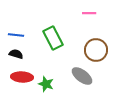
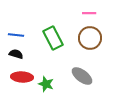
brown circle: moved 6 px left, 12 px up
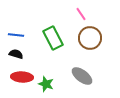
pink line: moved 8 px left, 1 px down; rotated 56 degrees clockwise
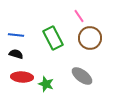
pink line: moved 2 px left, 2 px down
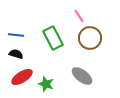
red ellipse: rotated 35 degrees counterclockwise
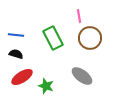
pink line: rotated 24 degrees clockwise
green star: moved 2 px down
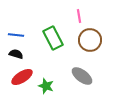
brown circle: moved 2 px down
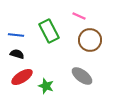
pink line: rotated 56 degrees counterclockwise
green rectangle: moved 4 px left, 7 px up
black semicircle: moved 1 px right
